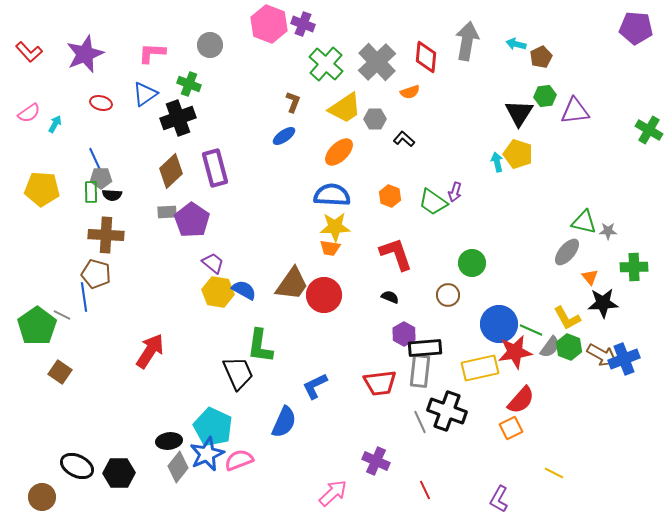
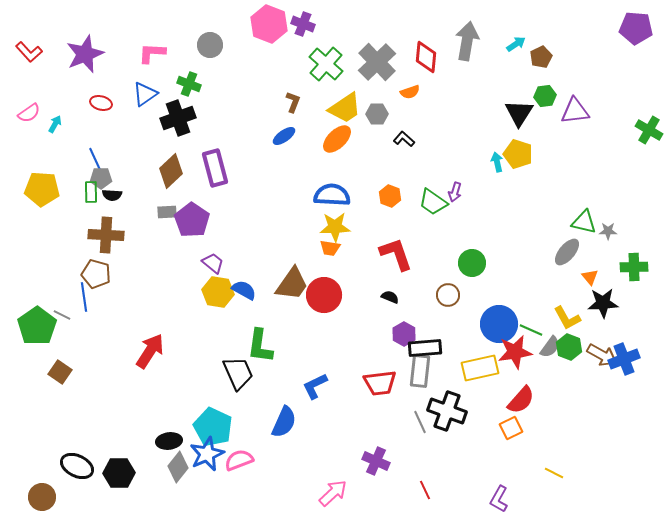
cyan arrow at (516, 44): rotated 132 degrees clockwise
gray hexagon at (375, 119): moved 2 px right, 5 px up
orange ellipse at (339, 152): moved 2 px left, 13 px up
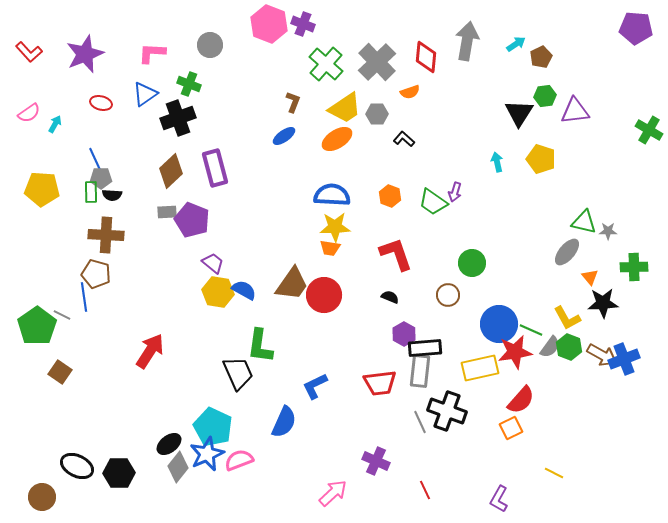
orange ellipse at (337, 139): rotated 12 degrees clockwise
yellow pentagon at (518, 154): moved 23 px right, 5 px down
purple pentagon at (192, 220): rotated 12 degrees counterclockwise
black ellipse at (169, 441): moved 3 px down; rotated 30 degrees counterclockwise
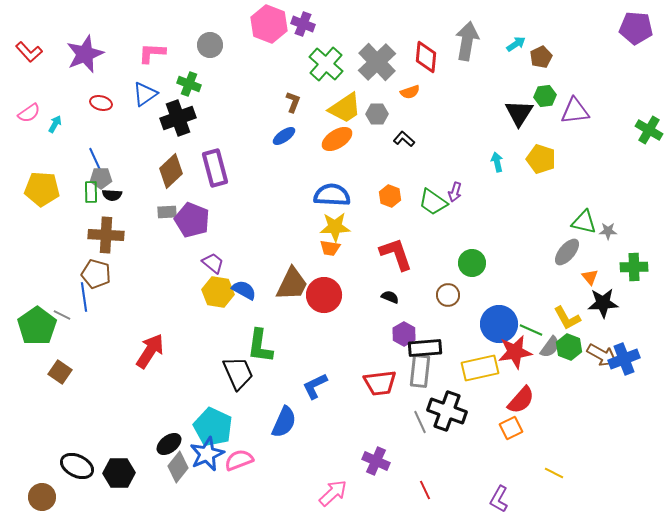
brown trapezoid at (292, 284): rotated 9 degrees counterclockwise
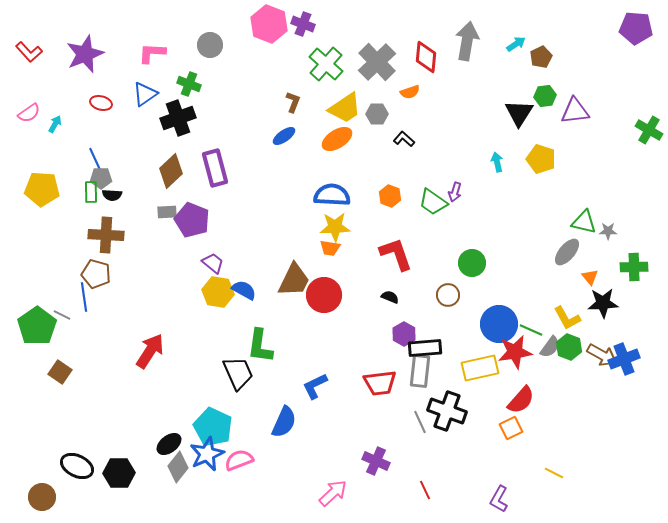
brown trapezoid at (292, 284): moved 2 px right, 4 px up
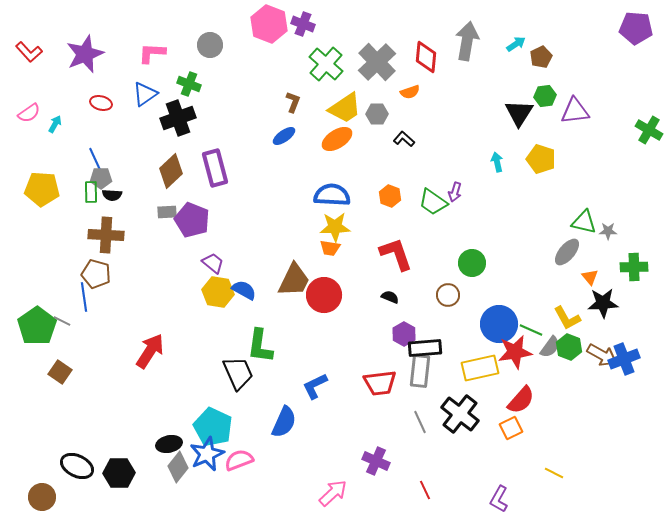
gray line at (62, 315): moved 6 px down
black cross at (447, 411): moved 13 px right, 3 px down; rotated 18 degrees clockwise
black ellipse at (169, 444): rotated 25 degrees clockwise
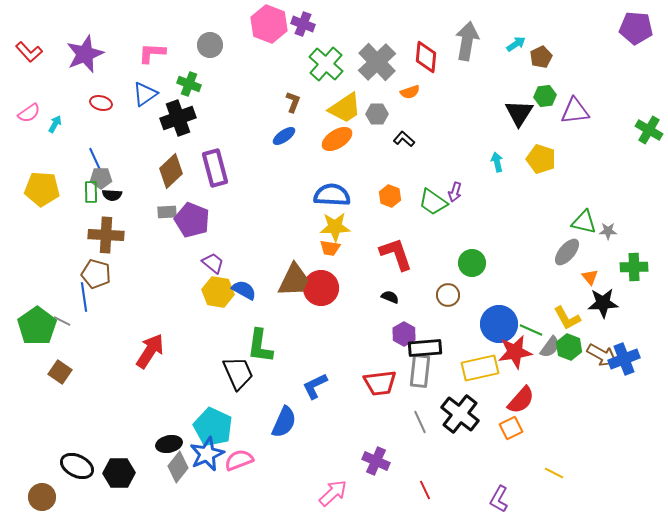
red circle at (324, 295): moved 3 px left, 7 px up
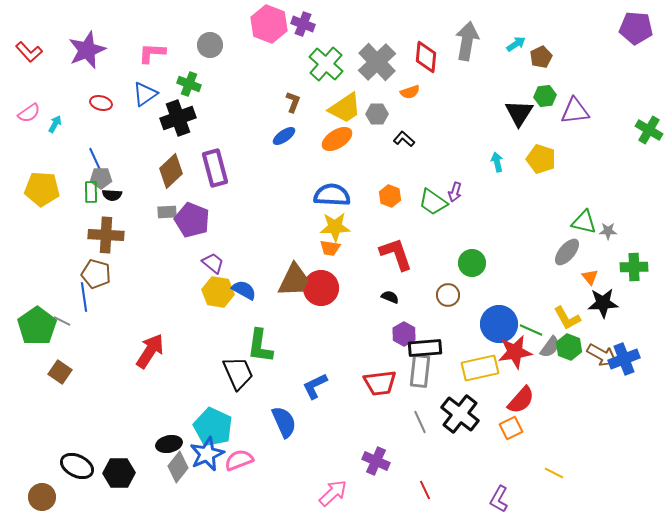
purple star at (85, 54): moved 2 px right, 4 px up
blue semicircle at (284, 422): rotated 48 degrees counterclockwise
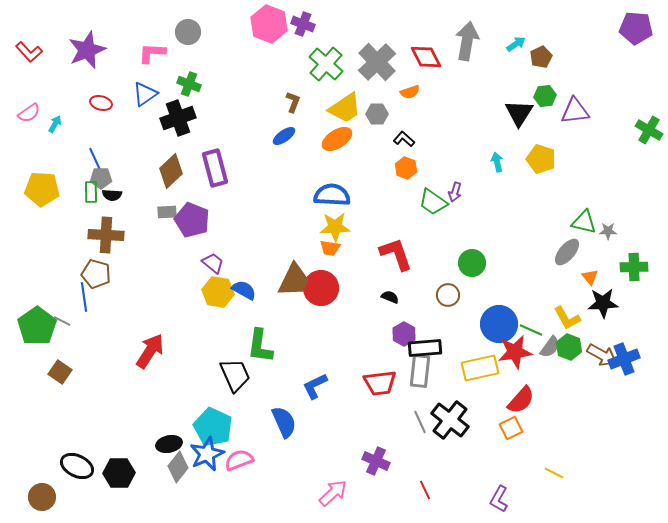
gray circle at (210, 45): moved 22 px left, 13 px up
red diamond at (426, 57): rotated 32 degrees counterclockwise
orange hexagon at (390, 196): moved 16 px right, 28 px up
black trapezoid at (238, 373): moved 3 px left, 2 px down
black cross at (460, 414): moved 10 px left, 6 px down
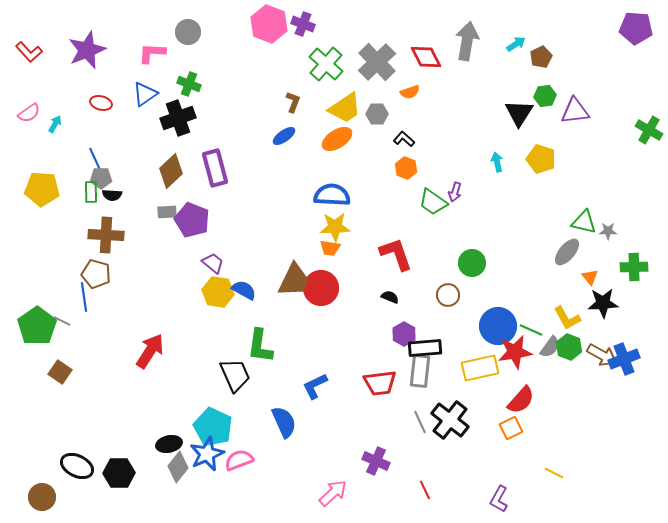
blue circle at (499, 324): moved 1 px left, 2 px down
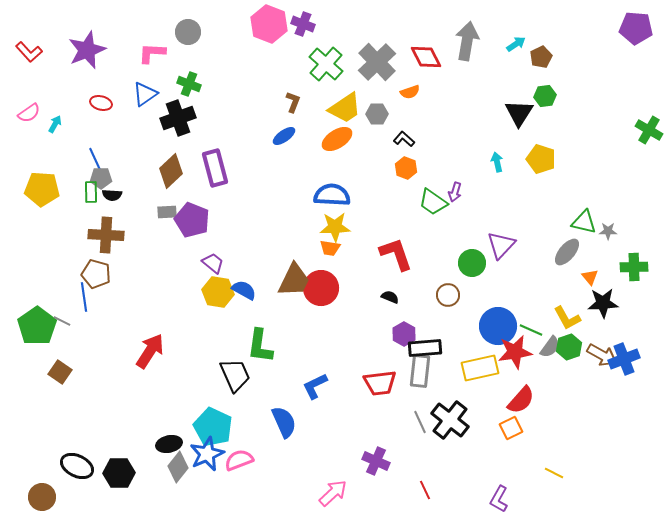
purple triangle at (575, 111): moved 74 px left, 134 px down; rotated 40 degrees counterclockwise
green hexagon at (569, 347): rotated 20 degrees clockwise
